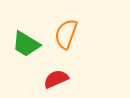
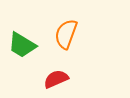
green trapezoid: moved 4 px left, 1 px down
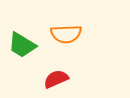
orange semicircle: rotated 112 degrees counterclockwise
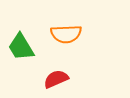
green trapezoid: moved 1 px left, 2 px down; rotated 28 degrees clockwise
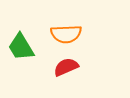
red semicircle: moved 10 px right, 12 px up
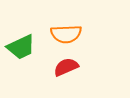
green trapezoid: rotated 84 degrees counterclockwise
